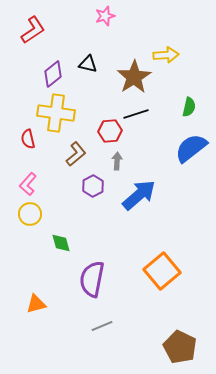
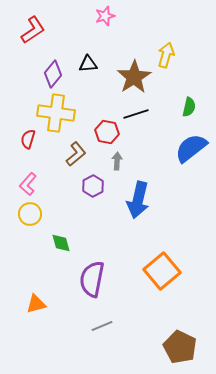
yellow arrow: rotated 70 degrees counterclockwise
black triangle: rotated 18 degrees counterclockwise
purple diamond: rotated 12 degrees counterclockwise
red hexagon: moved 3 px left, 1 px down; rotated 15 degrees clockwise
red semicircle: rotated 30 degrees clockwise
blue arrow: moved 1 px left, 5 px down; rotated 144 degrees clockwise
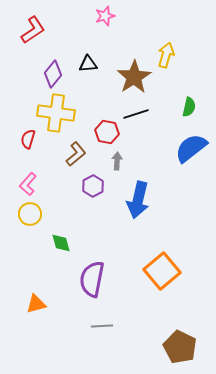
gray line: rotated 20 degrees clockwise
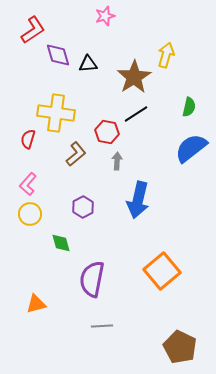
purple diamond: moved 5 px right, 19 px up; rotated 56 degrees counterclockwise
black line: rotated 15 degrees counterclockwise
purple hexagon: moved 10 px left, 21 px down
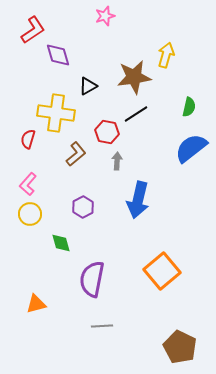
black triangle: moved 22 px down; rotated 24 degrees counterclockwise
brown star: rotated 24 degrees clockwise
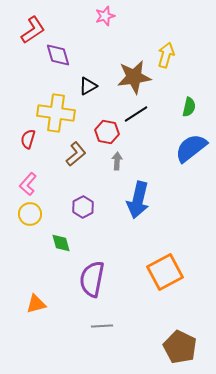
orange square: moved 3 px right, 1 px down; rotated 12 degrees clockwise
